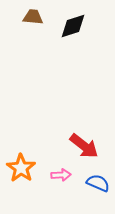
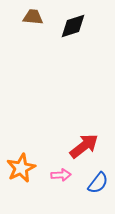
red arrow: rotated 76 degrees counterclockwise
orange star: rotated 12 degrees clockwise
blue semicircle: rotated 105 degrees clockwise
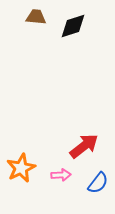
brown trapezoid: moved 3 px right
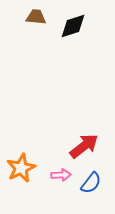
blue semicircle: moved 7 px left
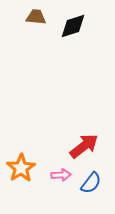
orange star: rotated 8 degrees counterclockwise
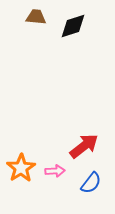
pink arrow: moved 6 px left, 4 px up
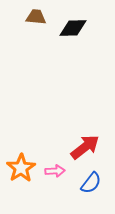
black diamond: moved 2 px down; rotated 16 degrees clockwise
red arrow: moved 1 px right, 1 px down
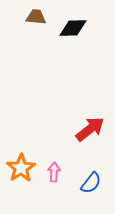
red arrow: moved 5 px right, 18 px up
pink arrow: moved 1 px left, 1 px down; rotated 84 degrees counterclockwise
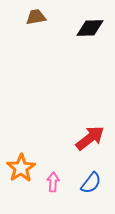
brown trapezoid: rotated 15 degrees counterclockwise
black diamond: moved 17 px right
red arrow: moved 9 px down
pink arrow: moved 1 px left, 10 px down
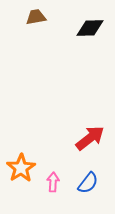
blue semicircle: moved 3 px left
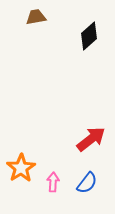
black diamond: moved 1 px left, 8 px down; rotated 40 degrees counterclockwise
red arrow: moved 1 px right, 1 px down
blue semicircle: moved 1 px left
